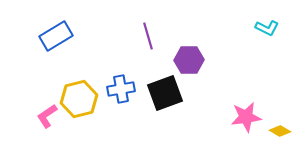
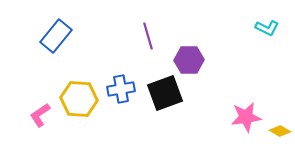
blue rectangle: rotated 20 degrees counterclockwise
yellow hexagon: rotated 18 degrees clockwise
pink L-shape: moved 7 px left, 1 px up
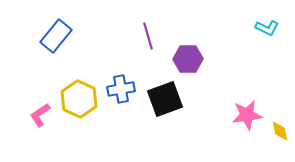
purple hexagon: moved 1 px left, 1 px up
black square: moved 6 px down
yellow hexagon: rotated 21 degrees clockwise
pink star: moved 1 px right, 2 px up
yellow diamond: rotated 50 degrees clockwise
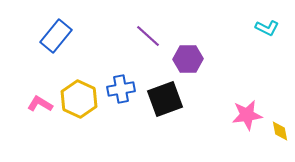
purple line: rotated 32 degrees counterclockwise
pink L-shape: moved 11 px up; rotated 65 degrees clockwise
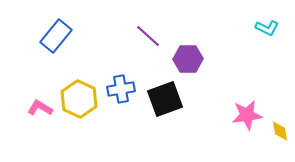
pink L-shape: moved 4 px down
